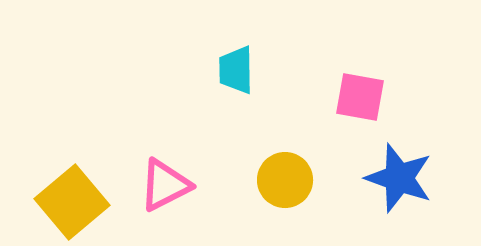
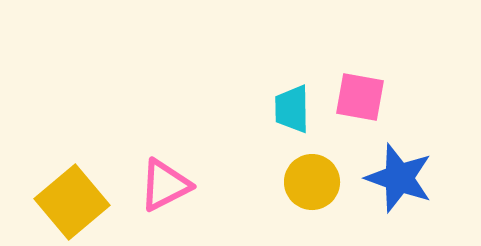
cyan trapezoid: moved 56 px right, 39 px down
yellow circle: moved 27 px right, 2 px down
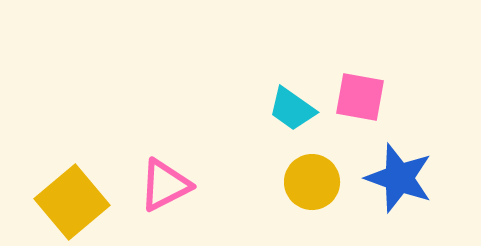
cyan trapezoid: rotated 54 degrees counterclockwise
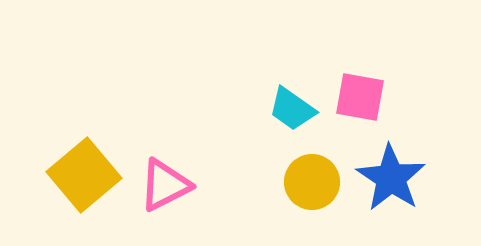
blue star: moved 8 px left; rotated 14 degrees clockwise
yellow square: moved 12 px right, 27 px up
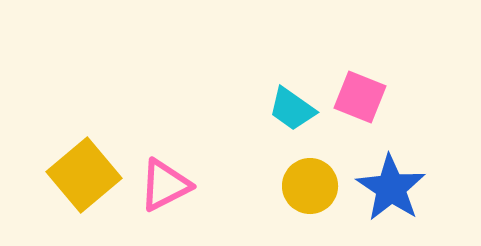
pink square: rotated 12 degrees clockwise
blue star: moved 10 px down
yellow circle: moved 2 px left, 4 px down
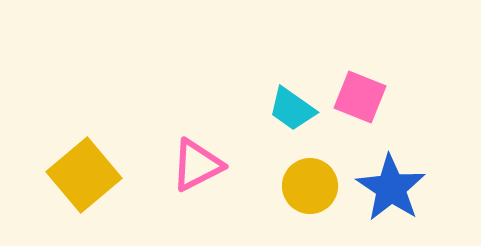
pink triangle: moved 32 px right, 20 px up
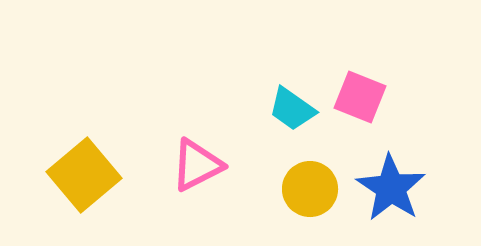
yellow circle: moved 3 px down
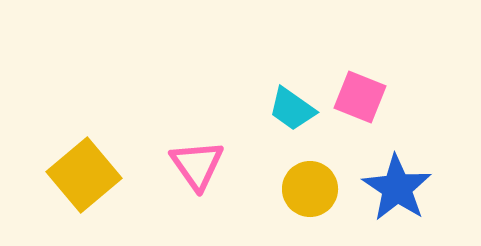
pink triangle: rotated 38 degrees counterclockwise
blue star: moved 6 px right
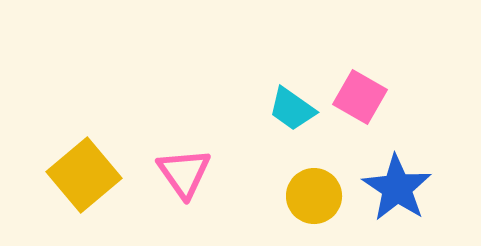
pink square: rotated 8 degrees clockwise
pink triangle: moved 13 px left, 8 px down
yellow circle: moved 4 px right, 7 px down
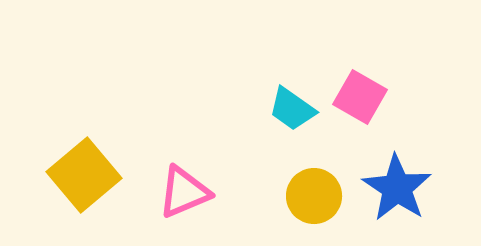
pink triangle: moved 19 px down; rotated 42 degrees clockwise
